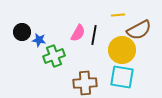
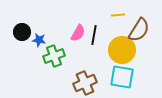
brown semicircle: rotated 30 degrees counterclockwise
brown cross: rotated 20 degrees counterclockwise
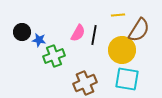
cyan square: moved 5 px right, 2 px down
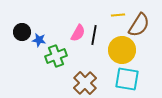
brown semicircle: moved 5 px up
green cross: moved 2 px right
brown cross: rotated 20 degrees counterclockwise
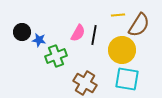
brown cross: rotated 15 degrees counterclockwise
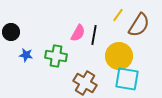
yellow line: rotated 48 degrees counterclockwise
black circle: moved 11 px left
blue star: moved 13 px left, 15 px down
yellow circle: moved 3 px left, 6 px down
green cross: rotated 30 degrees clockwise
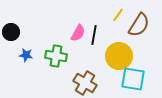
cyan square: moved 6 px right
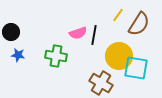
brown semicircle: moved 1 px up
pink semicircle: rotated 42 degrees clockwise
blue star: moved 8 px left
cyan square: moved 3 px right, 11 px up
brown cross: moved 16 px right
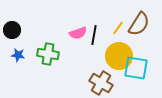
yellow line: moved 13 px down
black circle: moved 1 px right, 2 px up
green cross: moved 8 px left, 2 px up
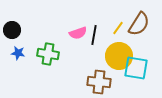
blue star: moved 2 px up
brown cross: moved 2 px left, 1 px up; rotated 25 degrees counterclockwise
